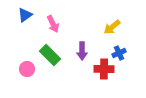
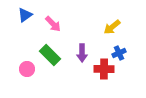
pink arrow: rotated 18 degrees counterclockwise
purple arrow: moved 2 px down
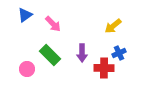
yellow arrow: moved 1 px right, 1 px up
red cross: moved 1 px up
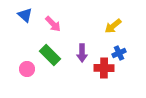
blue triangle: rotated 42 degrees counterclockwise
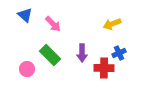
yellow arrow: moved 1 px left, 2 px up; rotated 18 degrees clockwise
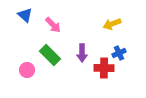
pink arrow: moved 1 px down
pink circle: moved 1 px down
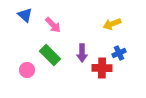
red cross: moved 2 px left
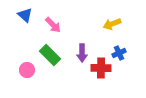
red cross: moved 1 px left
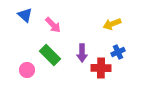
blue cross: moved 1 px left, 1 px up
